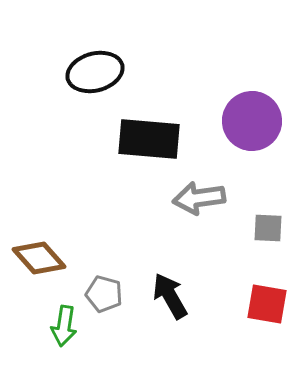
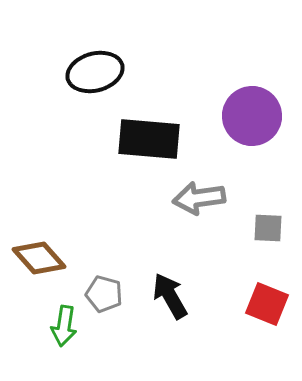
purple circle: moved 5 px up
red square: rotated 12 degrees clockwise
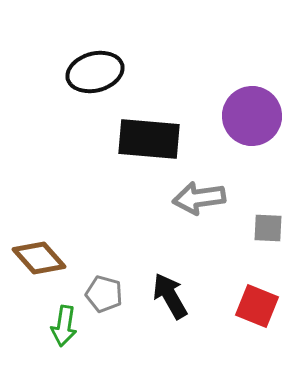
red square: moved 10 px left, 2 px down
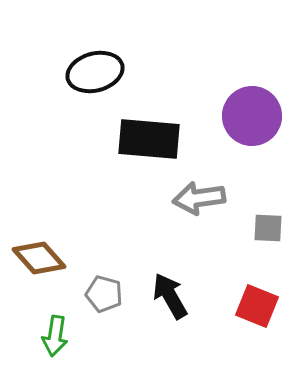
green arrow: moved 9 px left, 10 px down
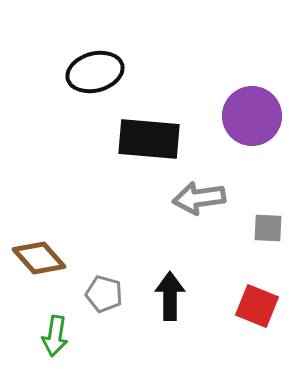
black arrow: rotated 30 degrees clockwise
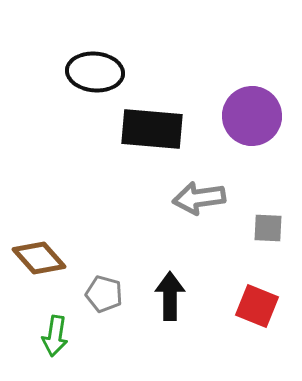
black ellipse: rotated 20 degrees clockwise
black rectangle: moved 3 px right, 10 px up
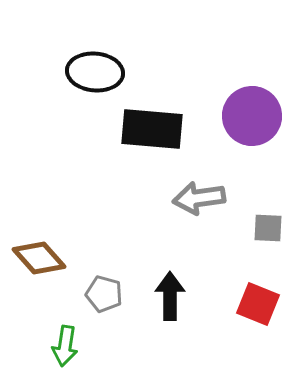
red square: moved 1 px right, 2 px up
green arrow: moved 10 px right, 10 px down
